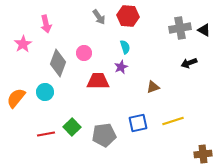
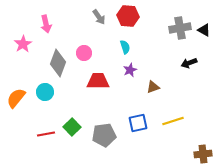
purple star: moved 9 px right, 3 px down
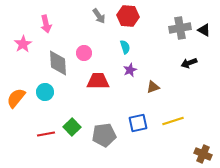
gray arrow: moved 1 px up
gray diamond: rotated 24 degrees counterclockwise
brown cross: rotated 30 degrees clockwise
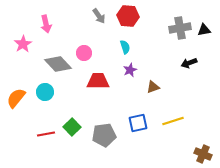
black triangle: rotated 40 degrees counterclockwise
gray diamond: moved 1 px down; rotated 40 degrees counterclockwise
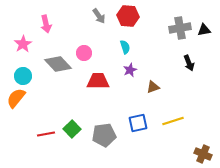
black arrow: rotated 91 degrees counterclockwise
cyan circle: moved 22 px left, 16 px up
green square: moved 2 px down
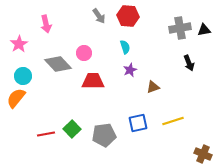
pink star: moved 4 px left
red trapezoid: moved 5 px left
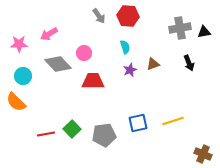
pink arrow: moved 3 px right, 10 px down; rotated 72 degrees clockwise
black triangle: moved 2 px down
pink star: rotated 30 degrees clockwise
brown triangle: moved 23 px up
orange semicircle: moved 4 px down; rotated 85 degrees counterclockwise
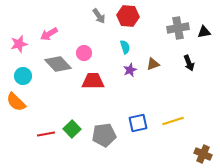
gray cross: moved 2 px left
pink star: rotated 12 degrees counterclockwise
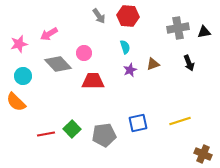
yellow line: moved 7 px right
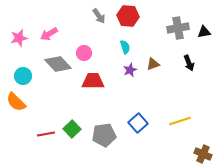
pink star: moved 6 px up
blue square: rotated 30 degrees counterclockwise
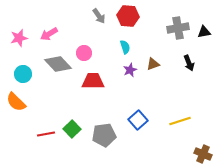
cyan circle: moved 2 px up
blue square: moved 3 px up
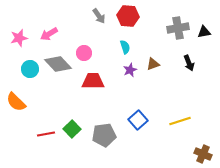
cyan circle: moved 7 px right, 5 px up
